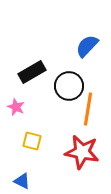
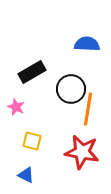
blue semicircle: moved 2 px up; rotated 50 degrees clockwise
black circle: moved 2 px right, 3 px down
blue triangle: moved 4 px right, 6 px up
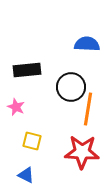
black rectangle: moved 5 px left, 2 px up; rotated 24 degrees clockwise
black circle: moved 2 px up
red star: rotated 8 degrees counterclockwise
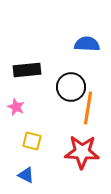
orange line: moved 1 px up
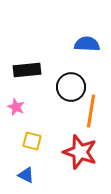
orange line: moved 3 px right, 3 px down
red star: moved 2 px left; rotated 16 degrees clockwise
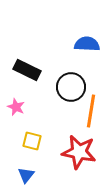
black rectangle: rotated 32 degrees clockwise
red star: moved 1 px left; rotated 8 degrees counterclockwise
blue triangle: rotated 42 degrees clockwise
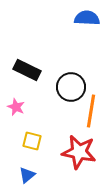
blue semicircle: moved 26 px up
blue triangle: moved 1 px right; rotated 12 degrees clockwise
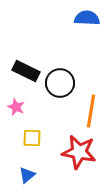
black rectangle: moved 1 px left, 1 px down
black circle: moved 11 px left, 4 px up
yellow square: moved 3 px up; rotated 12 degrees counterclockwise
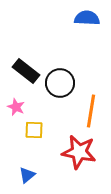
black rectangle: rotated 12 degrees clockwise
yellow square: moved 2 px right, 8 px up
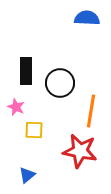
black rectangle: rotated 52 degrees clockwise
red star: moved 1 px right, 1 px up
